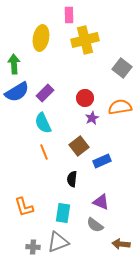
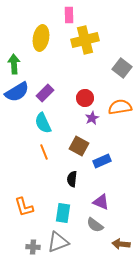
brown square: rotated 24 degrees counterclockwise
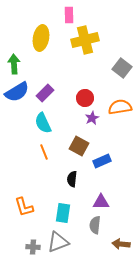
purple triangle: rotated 24 degrees counterclockwise
gray semicircle: rotated 60 degrees clockwise
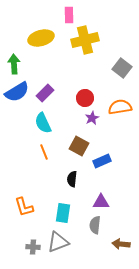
yellow ellipse: rotated 65 degrees clockwise
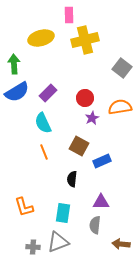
purple rectangle: moved 3 px right
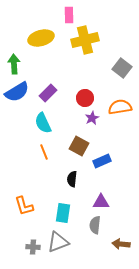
orange L-shape: moved 1 px up
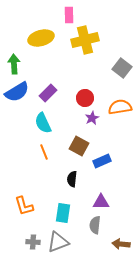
gray cross: moved 5 px up
